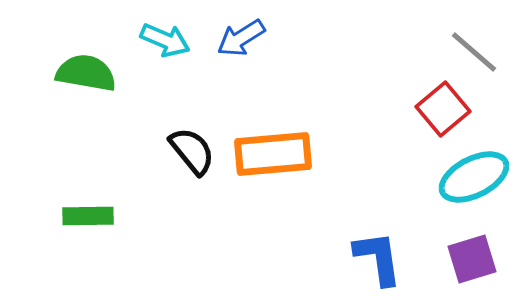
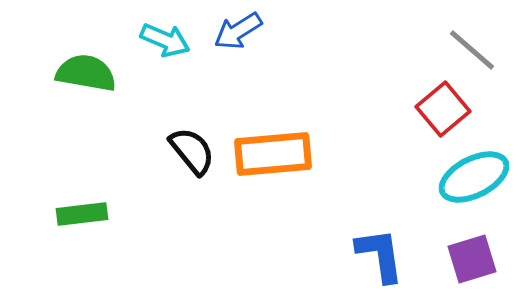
blue arrow: moved 3 px left, 7 px up
gray line: moved 2 px left, 2 px up
green rectangle: moved 6 px left, 2 px up; rotated 6 degrees counterclockwise
blue L-shape: moved 2 px right, 3 px up
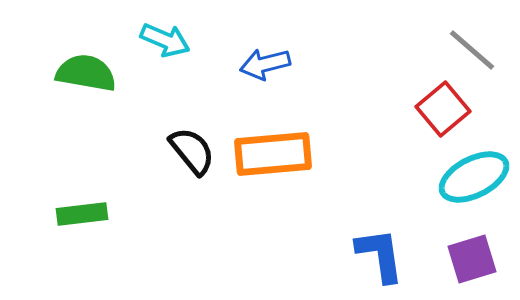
blue arrow: moved 27 px right, 33 px down; rotated 18 degrees clockwise
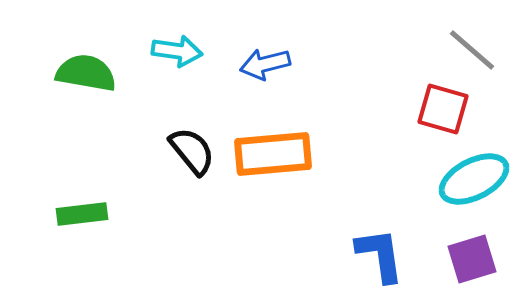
cyan arrow: moved 12 px right, 11 px down; rotated 15 degrees counterclockwise
red square: rotated 34 degrees counterclockwise
cyan ellipse: moved 2 px down
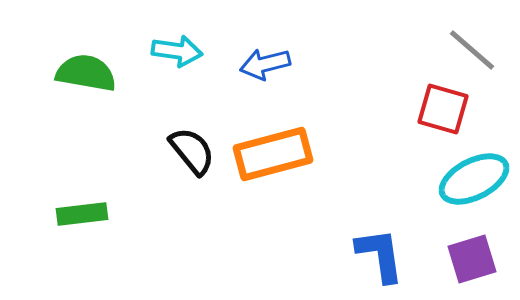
orange rectangle: rotated 10 degrees counterclockwise
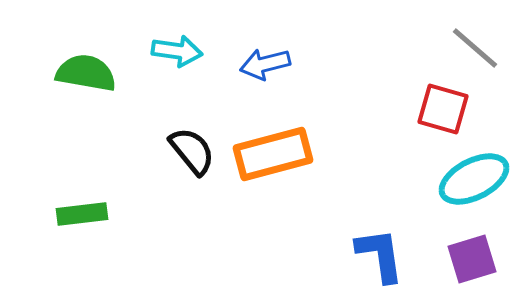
gray line: moved 3 px right, 2 px up
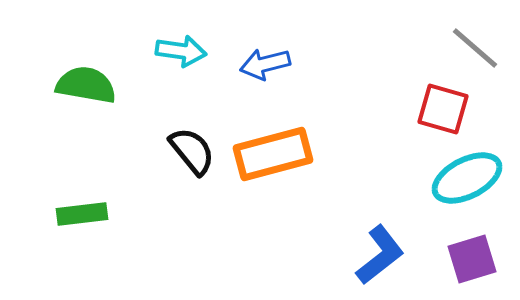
cyan arrow: moved 4 px right
green semicircle: moved 12 px down
cyan ellipse: moved 7 px left, 1 px up
blue L-shape: rotated 60 degrees clockwise
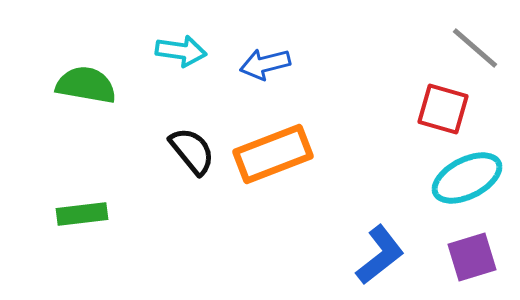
orange rectangle: rotated 6 degrees counterclockwise
purple square: moved 2 px up
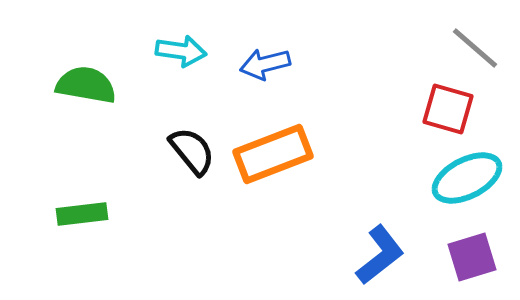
red square: moved 5 px right
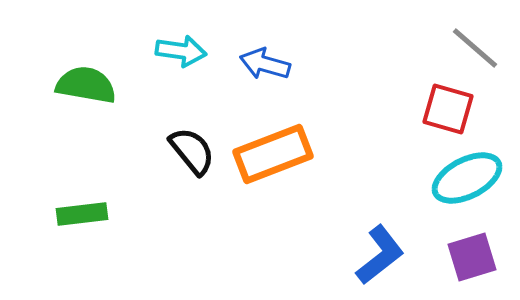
blue arrow: rotated 30 degrees clockwise
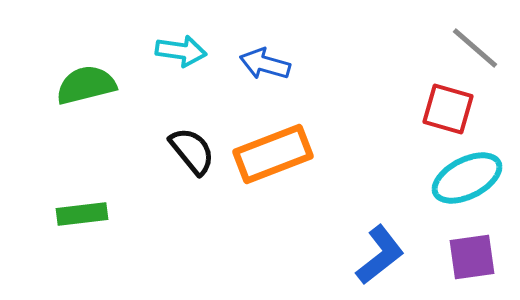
green semicircle: rotated 24 degrees counterclockwise
purple square: rotated 9 degrees clockwise
